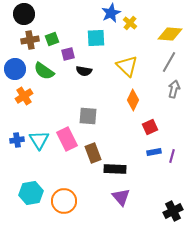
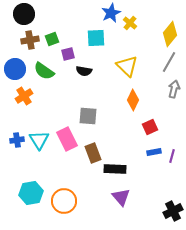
yellow diamond: rotated 55 degrees counterclockwise
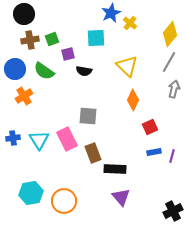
blue cross: moved 4 px left, 2 px up
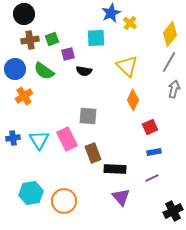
purple line: moved 20 px left, 22 px down; rotated 48 degrees clockwise
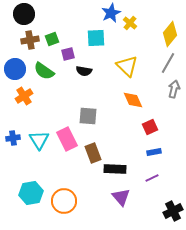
gray line: moved 1 px left, 1 px down
orange diamond: rotated 50 degrees counterclockwise
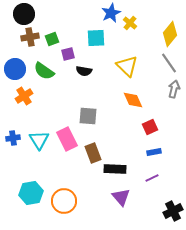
brown cross: moved 3 px up
gray line: moved 1 px right; rotated 65 degrees counterclockwise
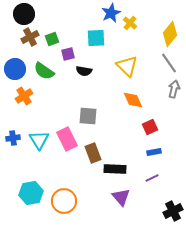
brown cross: rotated 18 degrees counterclockwise
